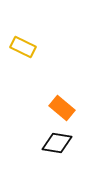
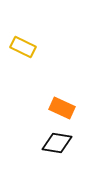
orange rectangle: rotated 15 degrees counterclockwise
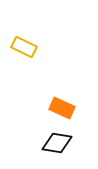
yellow rectangle: moved 1 px right
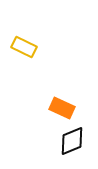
black diamond: moved 15 px right, 2 px up; rotated 32 degrees counterclockwise
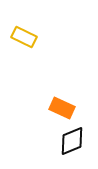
yellow rectangle: moved 10 px up
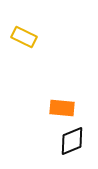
orange rectangle: rotated 20 degrees counterclockwise
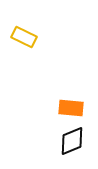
orange rectangle: moved 9 px right
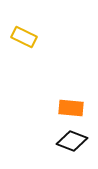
black diamond: rotated 44 degrees clockwise
